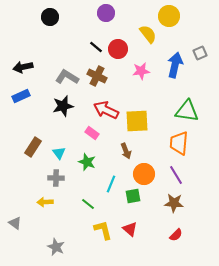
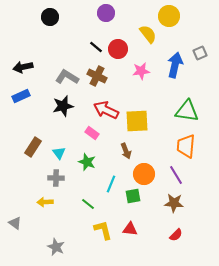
orange trapezoid: moved 7 px right, 3 px down
red triangle: rotated 35 degrees counterclockwise
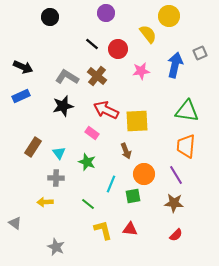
black line: moved 4 px left, 3 px up
black arrow: rotated 144 degrees counterclockwise
brown cross: rotated 12 degrees clockwise
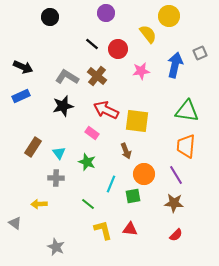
yellow square: rotated 10 degrees clockwise
yellow arrow: moved 6 px left, 2 px down
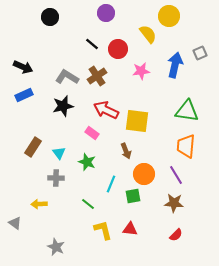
brown cross: rotated 18 degrees clockwise
blue rectangle: moved 3 px right, 1 px up
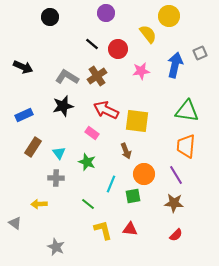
blue rectangle: moved 20 px down
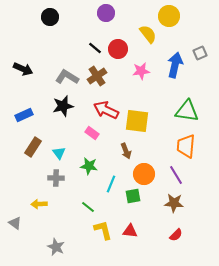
black line: moved 3 px right, 4 px down
black arrow: moved 2 px down
green star: moved 2 px right, 4 px down; rotated 12 degrees counterclockwise
green line: moved 3 px down
red triangle: moved 2 px down
